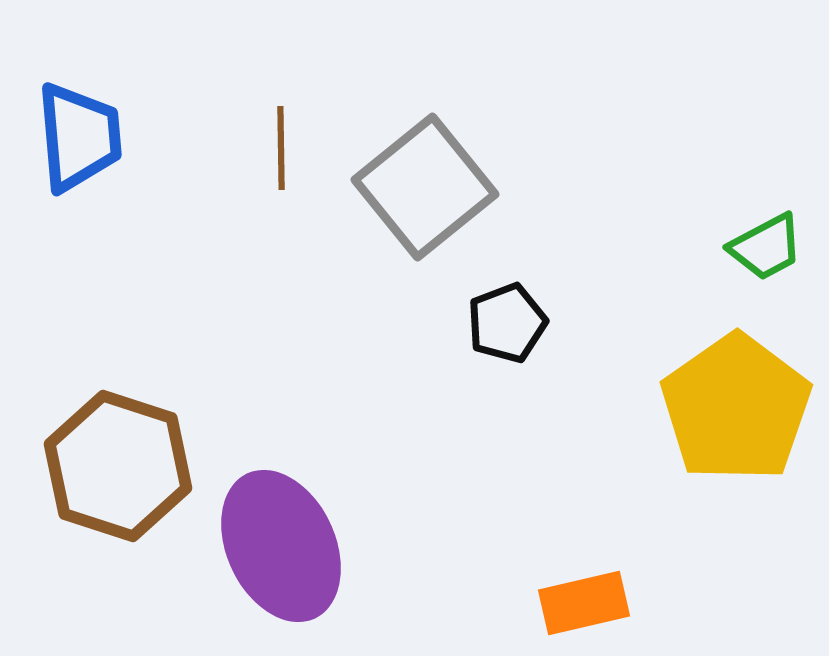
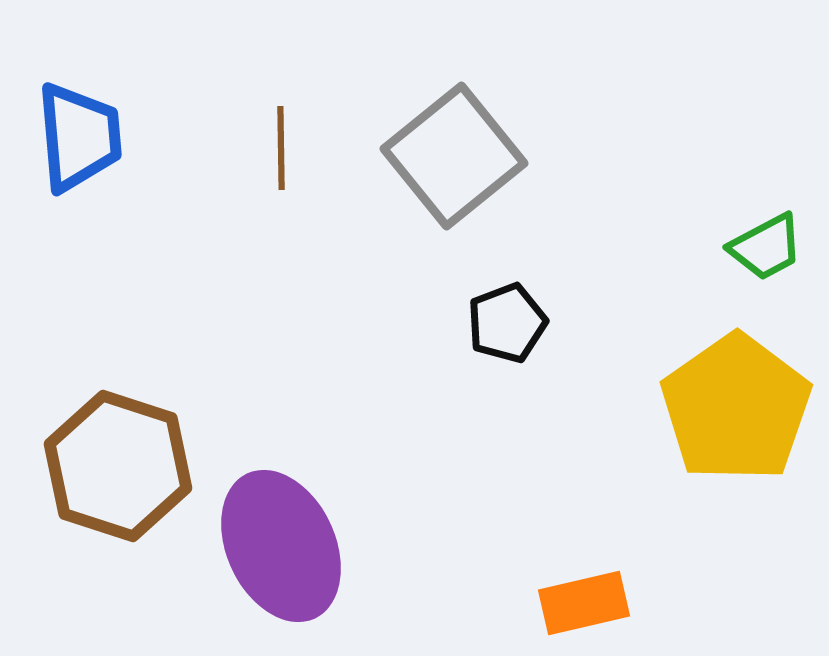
gray square: moved 29 px right, 31 px up
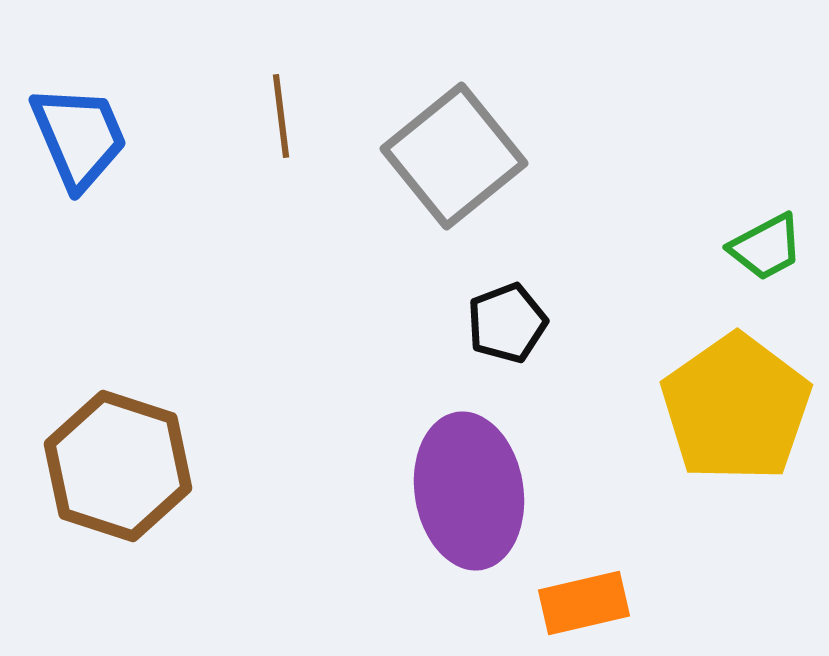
blue trapezoid: rotated 18 degrees counterclockwise
brown line: moved 32 px up; rotated 6 degrees counterclockwise
purple ellipse: moved 188 px right, 55 px up; rotated 16 degrees clockwise
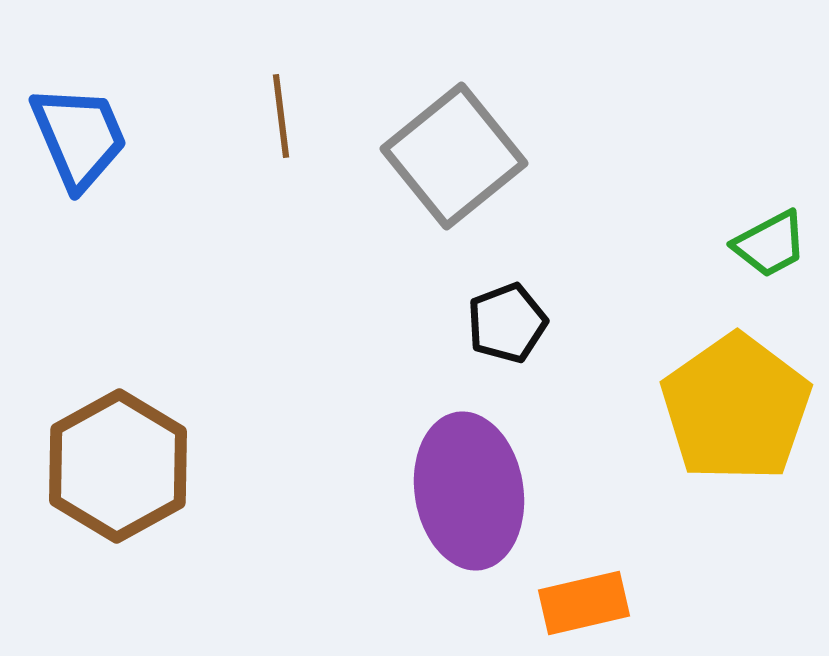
green trapezoid: moved 4 px right, 3 px up
brown hexagon: rotated 13 degrees clockwise
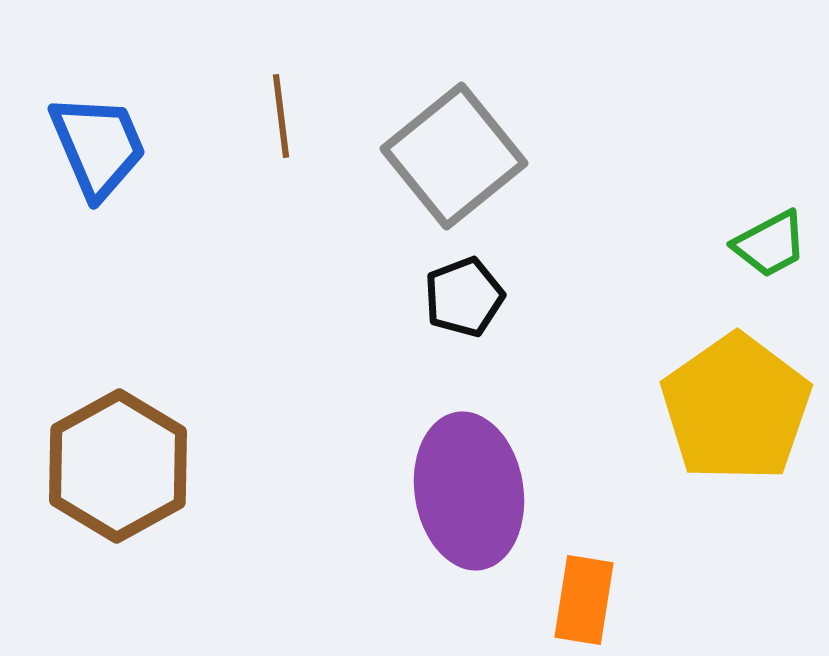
blue trapezoid: moved 19 px right, 9 px down
black pentagon: moved 43 px left, 26 px up
orange rectangle: moved 3 px up; rotated 68 degrees counterclockwise
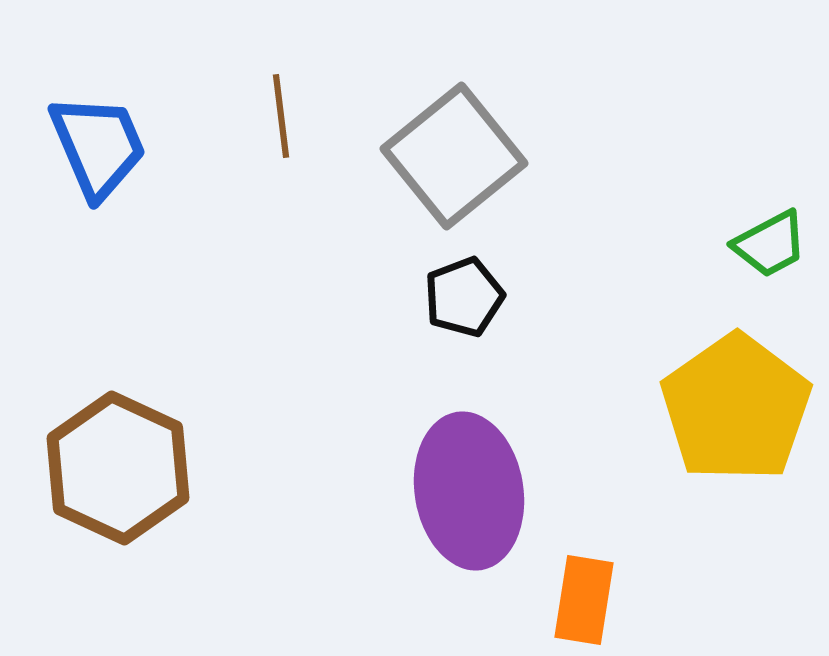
brown hexagon: moved 2 px down; rotated 6 degrees counterclockwise
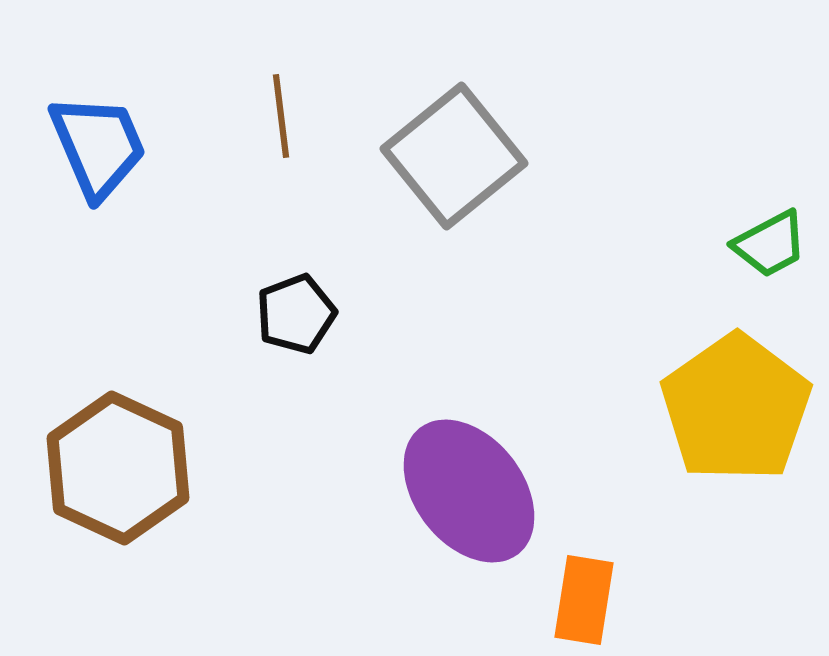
black pentagon: moved 168 px left, 17 px down
purple ellipse: rotated 29 degrees counterclockwise
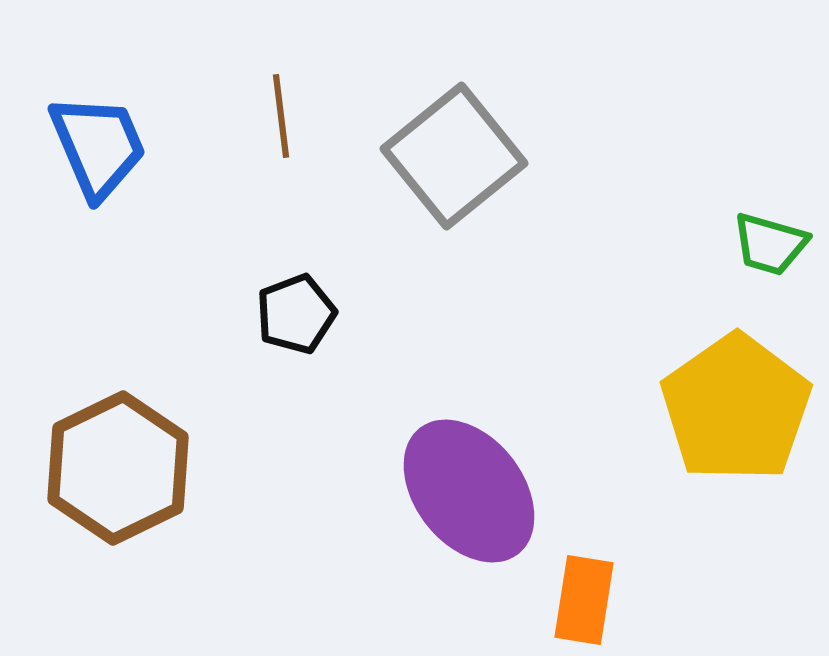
green trapezoid: rotated 44 degrees clockwise
brown hexagon: rotated 9 degrees clockwise
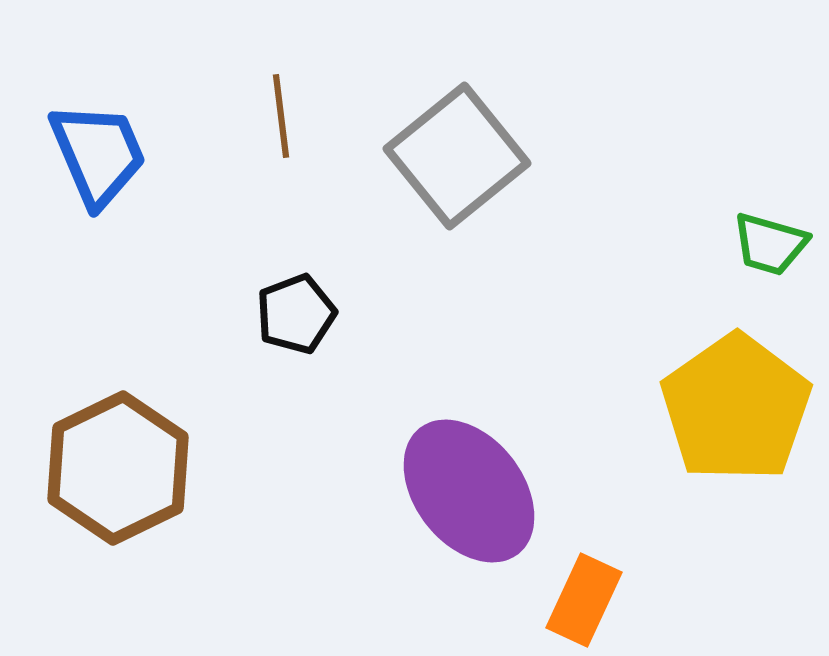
blue trapezoid: moved 8 px down
gray square: moved 3 px right
orange rectangle: rotated 16 degrees clockwise
